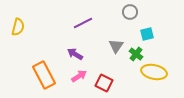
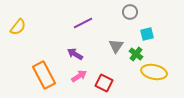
yellow semicircle: rotated 24 degrees clockwise
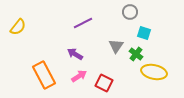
cyan square: moved 3 px left, 1 px up; rotated 32 degrees clockwise
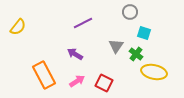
pink arrow: moved 2 px left, 5 px down
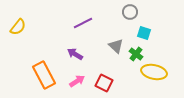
gray triangle: rotated 21 degrees counterclockwise
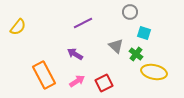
red square: rotated 36 degrees clockwise
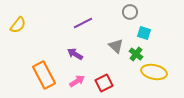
yellow semicircle: moved 2 px up
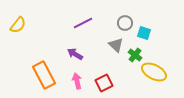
gray circle: moved 5 px left, 11 px down
gray triangle: moved 1 px up
green cross: moved 1 px left, 1 px down
yellow ellipse: rotated 15 degrees clockwise
pink arrow: rotated 70 degrees counterclockwise
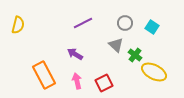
yellow semicircle: rotated 24 degrees counterclockwise
cyan square: moved 8 px right, 6 px up; rotated 16 degrees clockwise
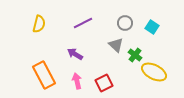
yellow semicircle: moved 21 px right, 1 px up
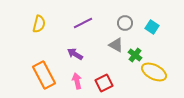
gray triangle: rotated 14 degrees counterclockwise
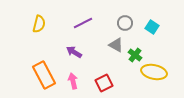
purple arrow: moved 1 px left, 2 px up
yellow ellipse: rotated 15 degrees counterclockwise
pink arrow: moved 4 px left
